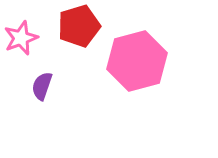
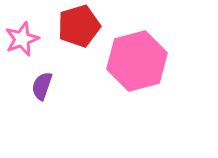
pink star: moved 1 px right, 1 px down
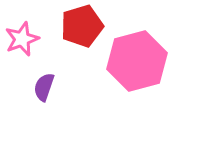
red pentagon: moved 3 px right
purple semicircle: moved 2 px right, 1 px down
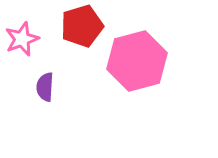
purple semicircle: moved 1 px right; rotated 16 degrees counterclockwise
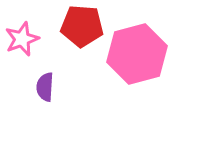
red pentagon: rotated 21 degrees clockwise
pink hexagon: moved 7 px up
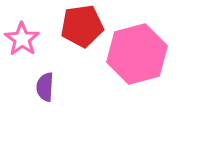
red pentagon: rotated 12 degrees counterclockwise
pink star: rotated 16 degrees counterclockwise
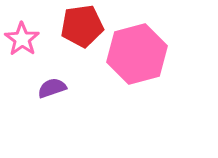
purple semicircle: moved 7 px right, 1 px down; rotated 68 degrees clockwise
